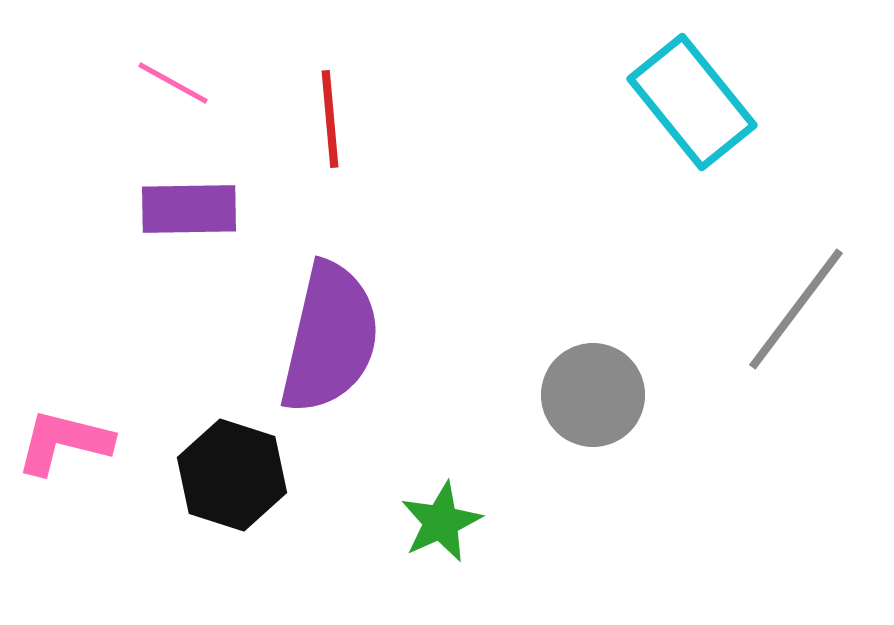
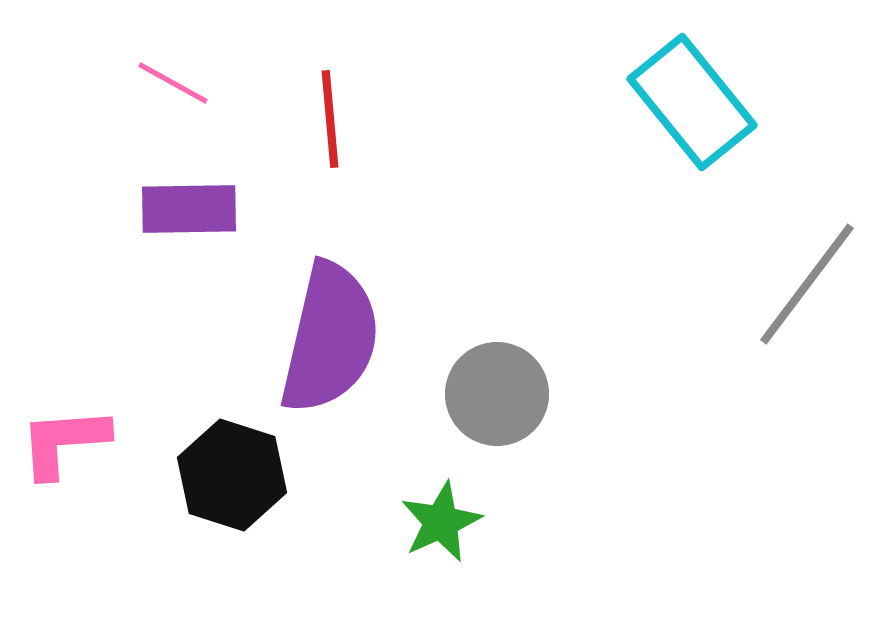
gray line: moved 11 px right, 25 px up
gray circle: moved 96 px left, 1 px up
pink L-shape: rotated 18 degrees counterclockwise
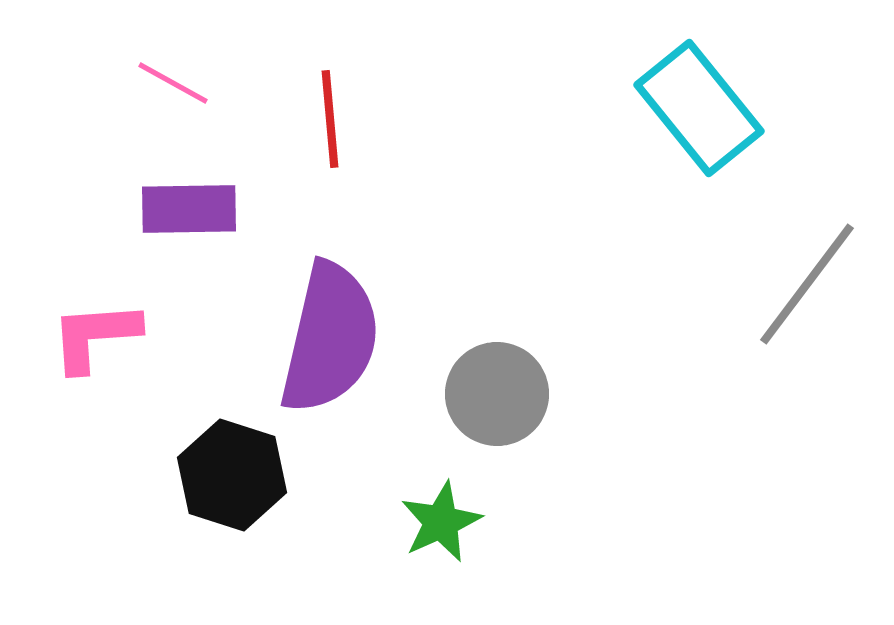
cyan rectangle: moved 7 px right, 6 px down
pink L-shape: moved 31 px right, 106 px up
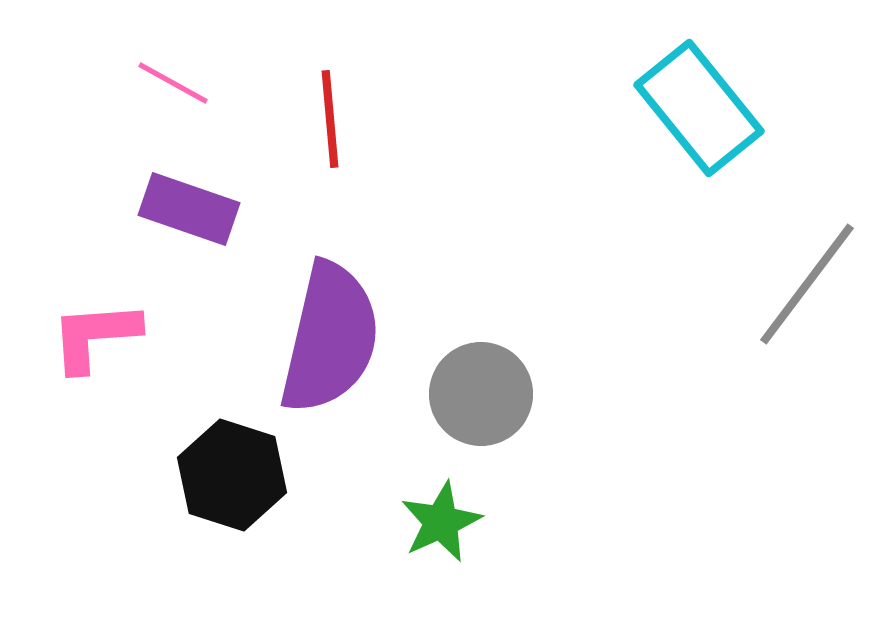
purple rectangle: rotated 20 degrees clockwise
gray circle: moved 16 px left
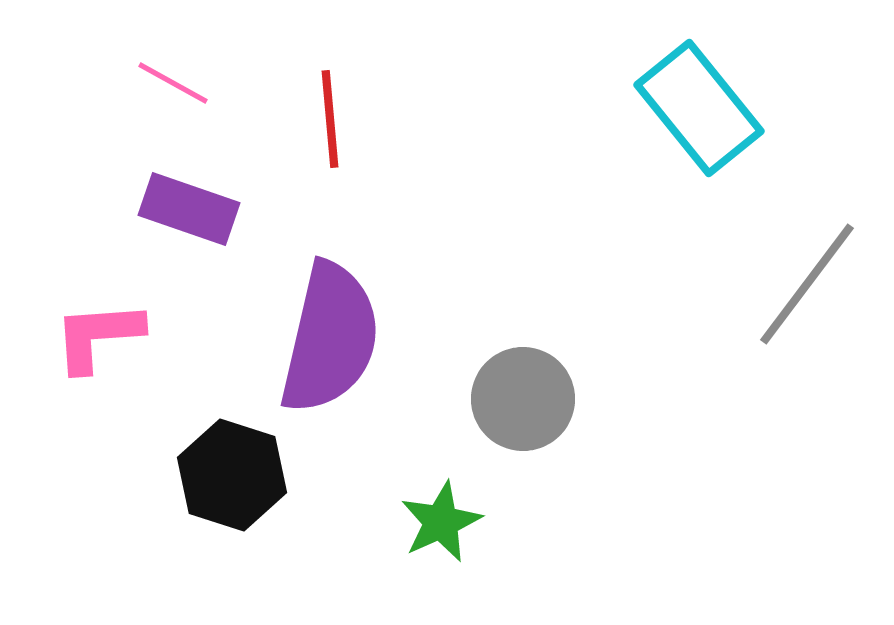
pink L-shape: moved 3 px right
gray circle: moved 42 px right, 5 px down
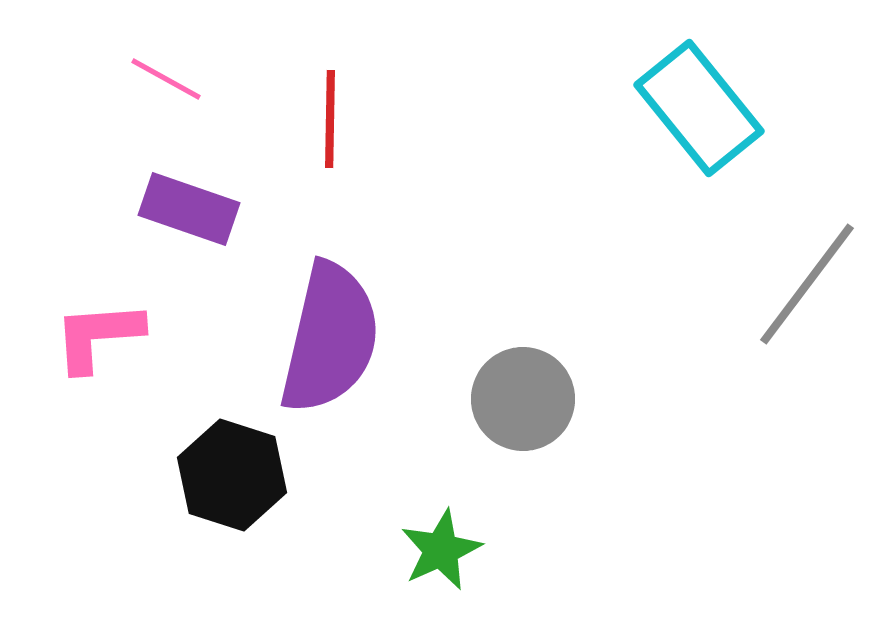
pink line: moved 7 px left, 4 px up
red line: rotated 6 degrees clockwise
green star: moved 28 px down
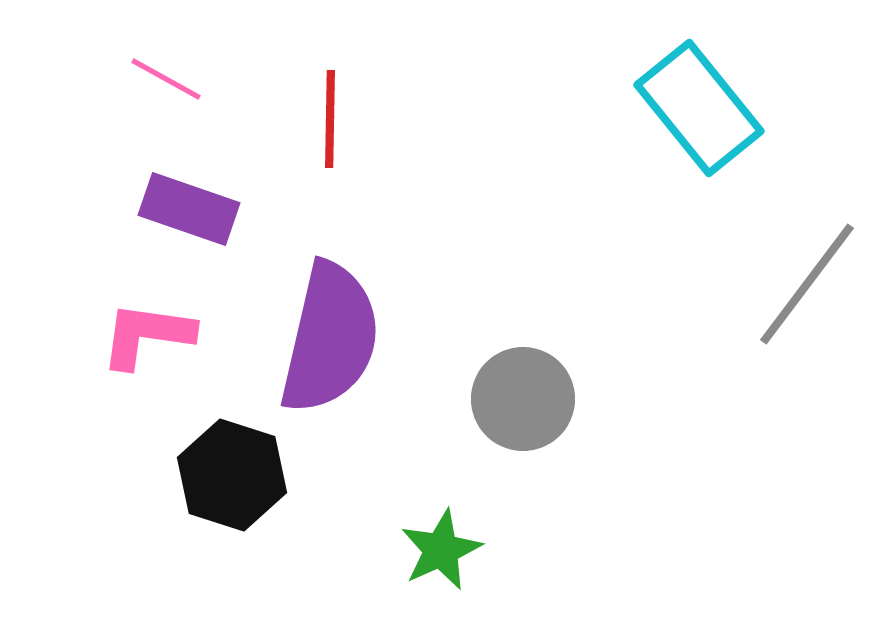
pink L-shape: moved 49 px right, 1 px up; rotated 12 degrees clockwise
